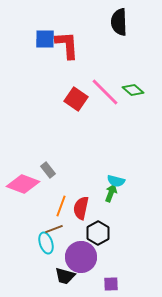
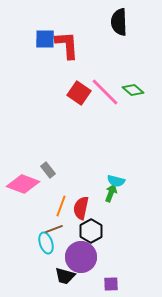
red square: moved 3 px right, 6 px up
black hexagon: moved 7 px left, 2 px up
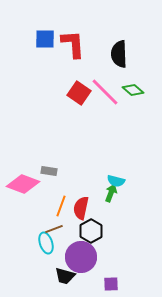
black semicircle: moved 32 px down
red L-shape: moved 6 px right, 1 px up
gray rectangle: moved 1 px right, 1 px down; rotated 42 degrees counterclockwise
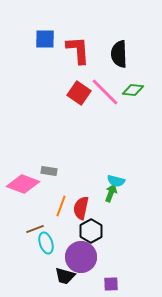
red L-shape: moved 5 px right, 6 px down
green diamond: rotated 35 degrees counterclockwise
brown line: moved 19 px left
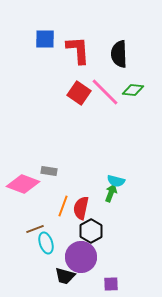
orange line: moved 2 px right
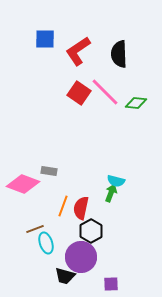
red L-shape: moved 1 px down; rotated 120 degrees counterclockwise
green diamond: moved 3 px right, 13 px down
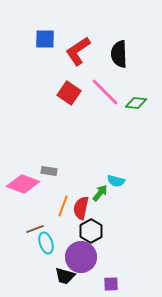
red square: moved 10 px left
green arrow: moved 11 px left; rotated 18 degrees clockwise
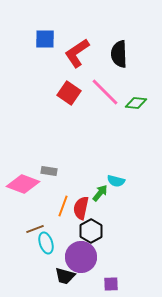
red L-shape: moved 1 px left, 2 px down
